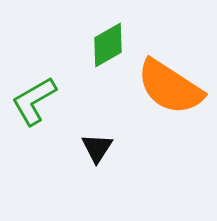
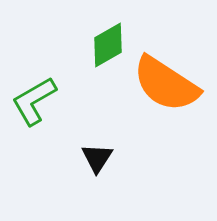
orange semicircle: moved 4 px left, 3 px up
black triangle: moved 10 px down
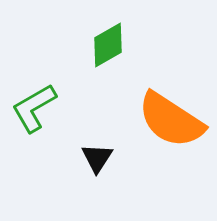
orange semicircle: moved 5 px right, 36 px down
green L-shape: moved 7 px down
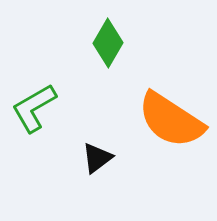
green diamond: moved 2 px up; rotated 30 degrees counterclockwise
black triangle: rotated 20 degrees clockwise
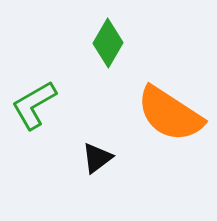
green L-shape: moved 3 px up
orange semicircle: moved 1 px left, 6 px up
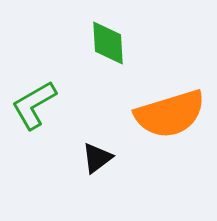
green diamond: rotated 33 degrees counterclockwise
orange semicircle: rotated 50 degrees counterclockwise
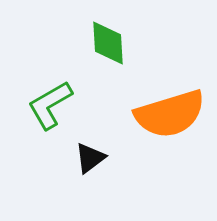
green L-shape: moved 16 px right
black triangle: moved 7 px left
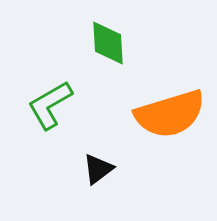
black triangle: moved 8 px right, 11 px down
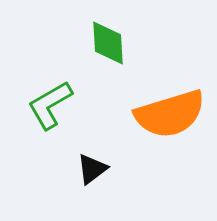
black triangle: moved 6 px left
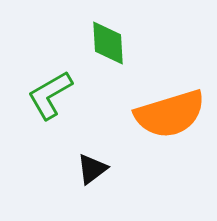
green L-shape: moved 10 px up
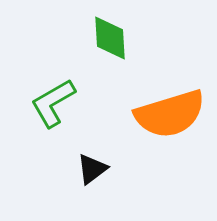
green diamond: moved 2 px right, 5 px up
green L-shape: moved 3 px right, 8 px down
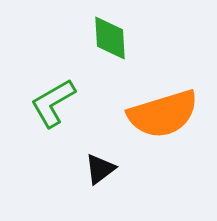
orange semicircle: moved 7 px left
black triangle: moved 8 px right
